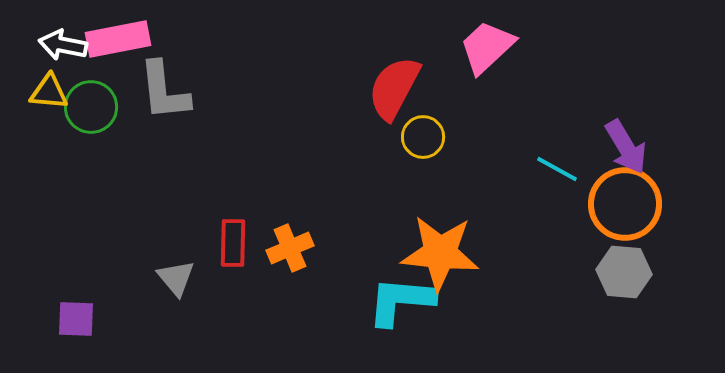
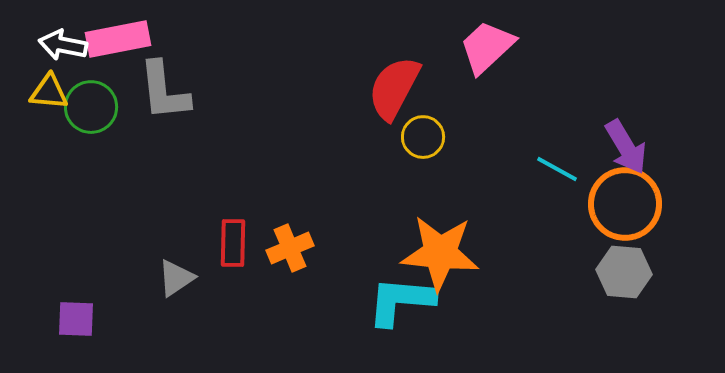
gray triangle: rotated 36 degrees clockwise
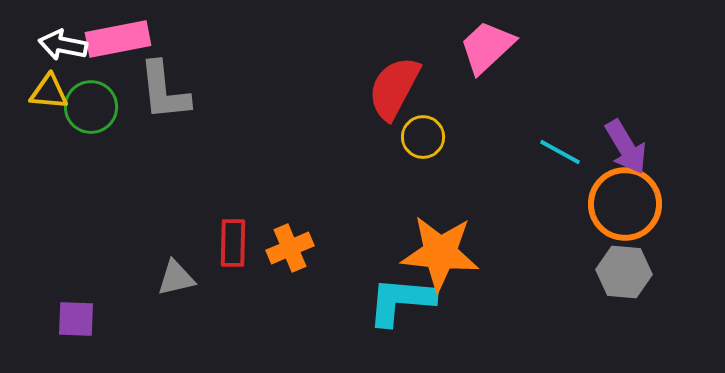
cyan line: moved 3 px right, 17 px up
gray triangle: rotated 21 degrees clockwise
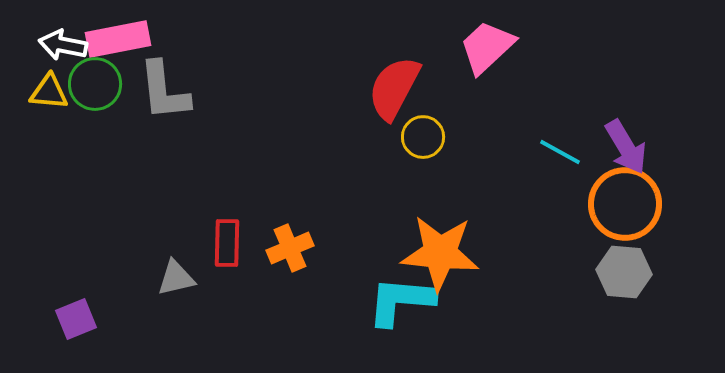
green circle: moved 4 px right, 23 px up
red rectangle: moved 6 px left
purple square: rotated 24 degrees counterclockwise
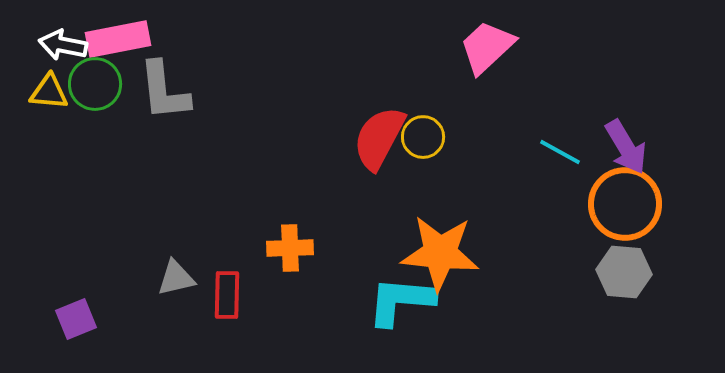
red semicircle: moved 15 px left, 50 px down
red rectangle: moved 52 px down
orange cross: rotated 21 degrees clockwise
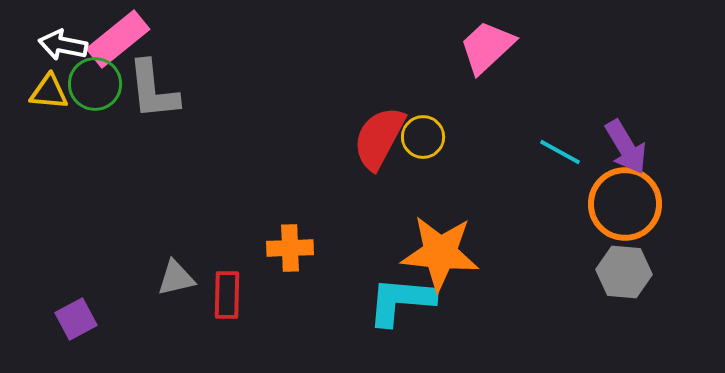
pink rectangle: rotated 28 degrees counterclockwise
gray L-shape: moved 11 px left, 1 px up
purple square: rotated 6 degrees counterclockwise
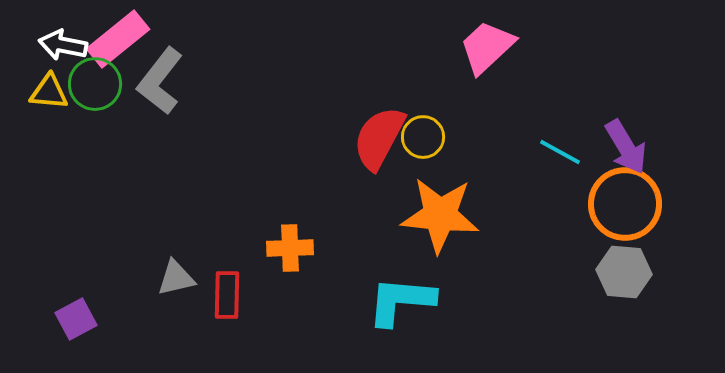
gray L-shape: moved 7 px right, 9 px up; rotated 44 degrees clockwise
orange star: moved 38 px up
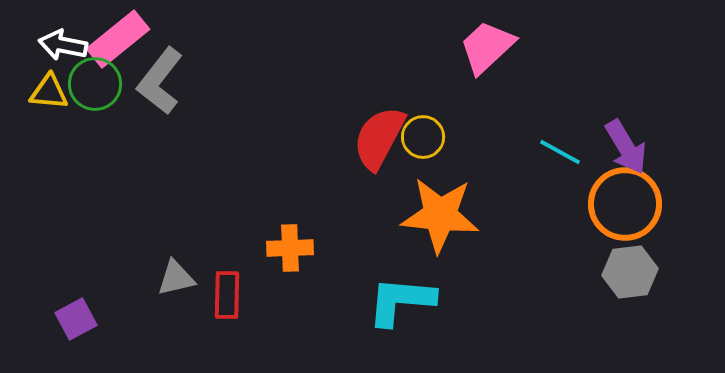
gray hexagon: moved 6 px right; rotated 12 degrees counterclockwise
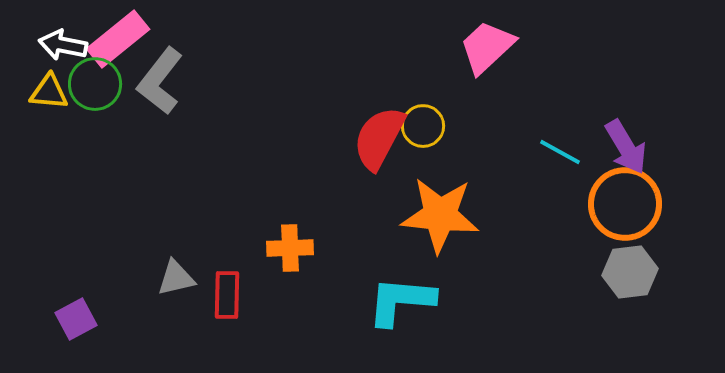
yellow circle: moved 11 px up
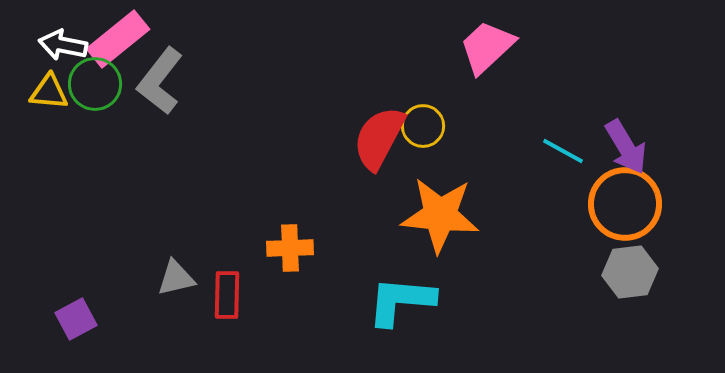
cyan line: moved 3 px right, 1 px up
